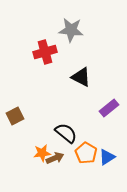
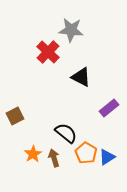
red cross: moved 3 px right; rotated 30 degrees counterclockwise
orange star: moved 9 px left, 1 px down; rotated 24 degrees counterclockwise
brown arrow: moved 1 px left; rotated 84 degrees counterclockwise
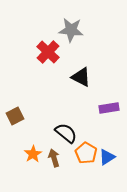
purple rectangle: rotated 30 degrees clockwise
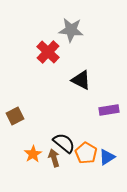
black triangle: moved 3 px down
purple rectangle: moved 2 px down
black semicircle: moved 2 px left, 10 px down
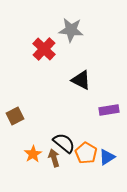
red cross: moved 4 px left, 3 px up
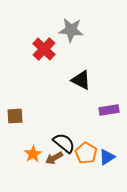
brown square: rotated 24 degrees clockwise
brown arrow: rotated 102 degrees counterclockwise
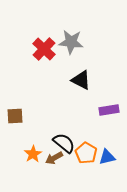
gray star: moved 12 px down
blue triangle: rotated 18 degrees clockwise
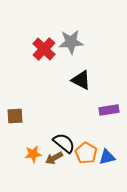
gray star: rotated 10 degrees counterclockwise
orange star: rotated 24 degrees clockwise
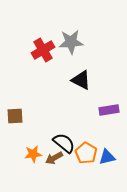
red cross: moved 1 px left, 1 px down; rotated 15 degrees clockwise
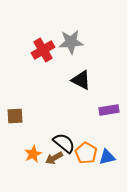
orange star: rotated 18 degrees counterclockwise
